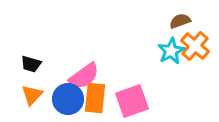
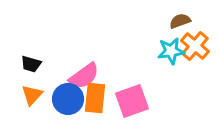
cyan star: rotated 20 degrees clockwise
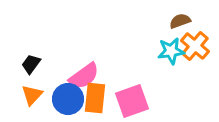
black trapezoid: rotated 110 degrees clockwise
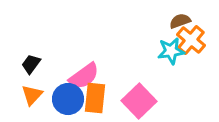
orange cross: moved 4 px left, 6 px up
pink square: moved 7 px right; rotated 24 degrees counterclockwise
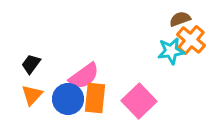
brown semicircle: moved 2 px up
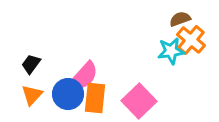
pink semicircle: rotated 12 degrees counterclockwise
blue circle: moved 5 px up
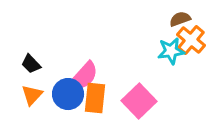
black trapezoid: rotated 80 degrees counterclockwise
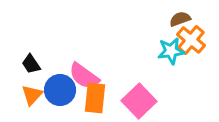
black trapezoid: rotated 10 degrees clockwise
pink semicircle: rotated 84 degrees clockwise
blue circle: moved 8 px left, 4 px up
